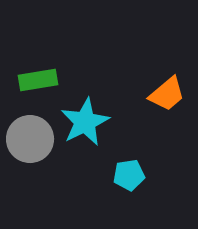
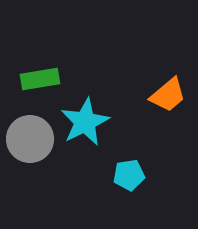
green rectangle: moved 2 px right, 1 px up
orange trapezoid: moved 1 px right, 1 px down
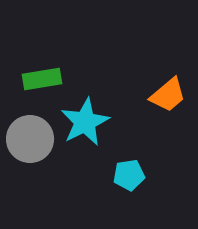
green rectangle: moved 2 px right
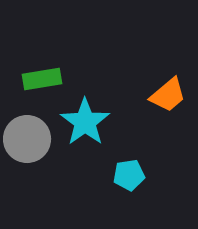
cyan star: rotated 9 degrees counterclockwise
gray circle: moved 3 px left
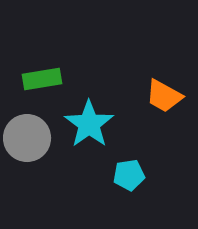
orange trapezoid: moved 4 px left, 1 px down; rotated 69 degrees clockwise
cyan star: moved 4 px right, 2 px down
gray circle: moved 1 px up
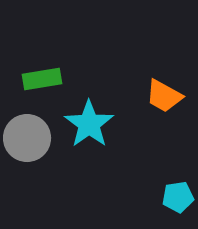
cyan pentagon: moved 49 px right, 22 px down
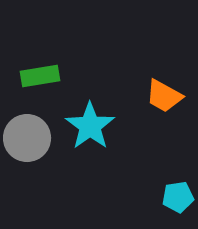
green rectangle: moved 2 px left, 3 px up
cyan star: moved 1 px right, 2 px down
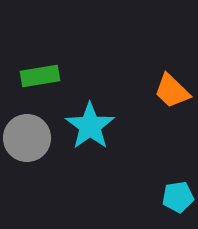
orange trapezoid: moved 8 px right, 5 px up; rotated 15 degrees clockwise
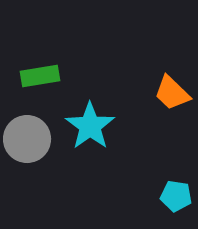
orange trapezoid: moved 2 px down
gray circle: moved 1 px down
cyan pentagon: moved 2 px left, 1 px up; rotated 16 degrees clockwise
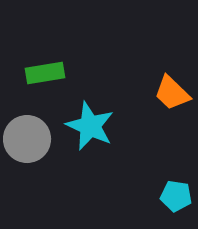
green rectangle: moved 5 px right, 3 px up
cyan star: rotated 12 degrees counterclockwise
